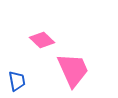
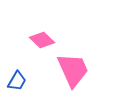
blue trapezoid: rotated 40 degrees clockwise
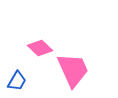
pink diamond: moved 2 px left, 8 px down
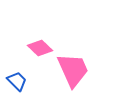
blue trapezoid: rotated 75 degrees counterclockwise
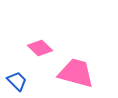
pink trapezoid: moved 3 px right, 3 px down; rotated 51 degrees counterclockwise
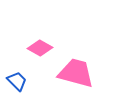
pink diamond: rotated 15 degrees counterclockwise
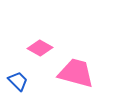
blue trapezoid: moved 1 px right
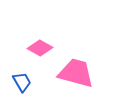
blue trapezoid: moved 4 px right, 1 px down; rotated 15 degrees clockwise
